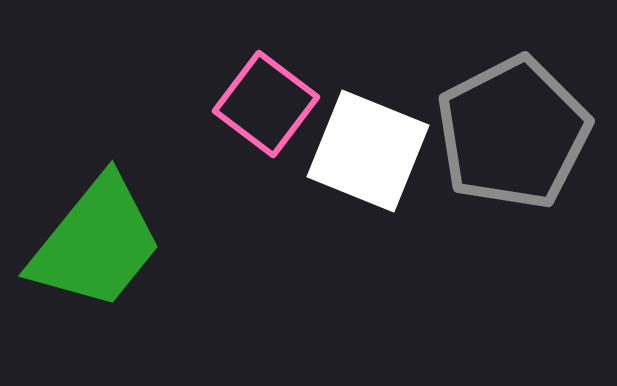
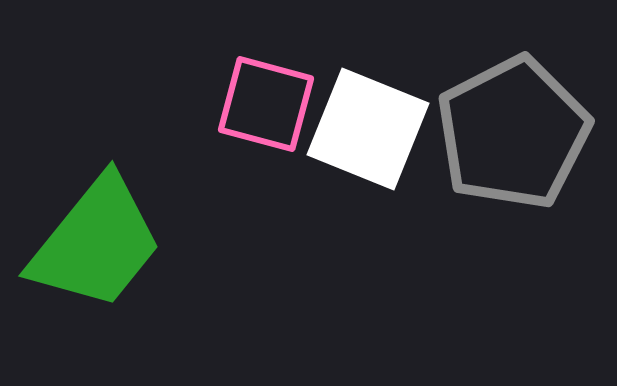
pink square: rotated 22 degrees counterclockwise
white square: moved 22 px up
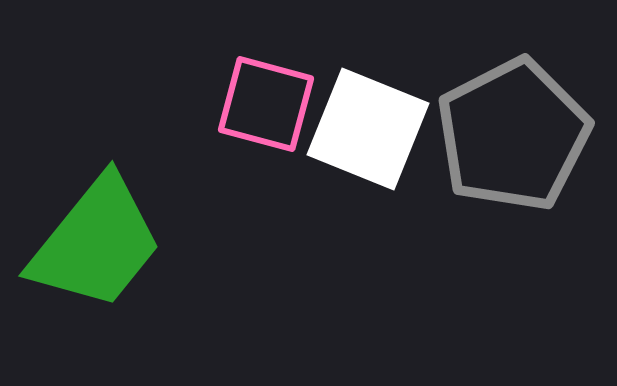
gray pentagon: moved 2 px down
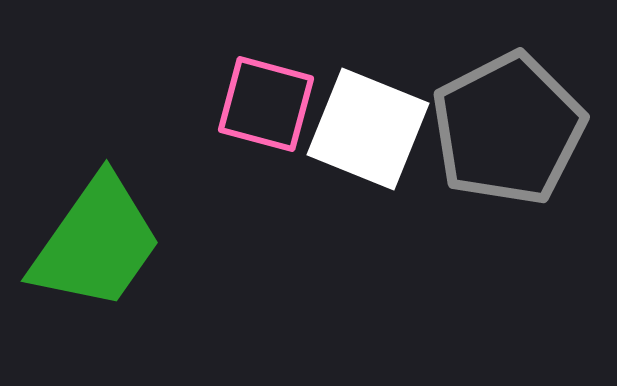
gray pentagon: moved 5 px left, 6 px up
green trapezoid: rotated 4 degrees counterclockwise
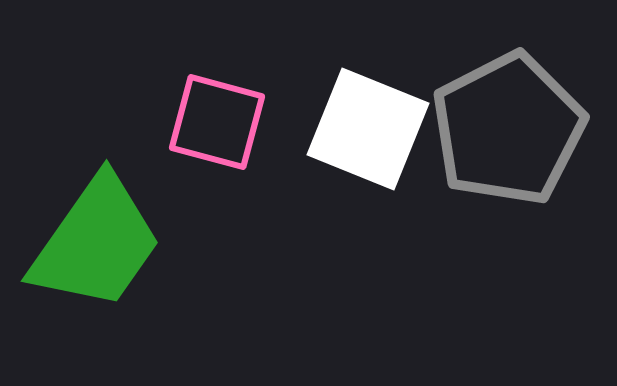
pink square: moved 49 px left, 18 px down
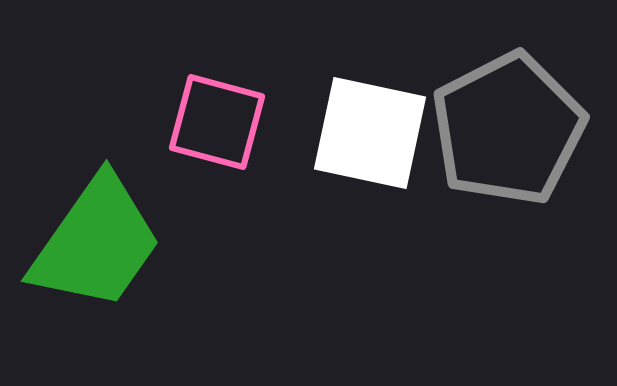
white square: moved 2 px right, 4 px down; rotated 10 degrees counterclockwise
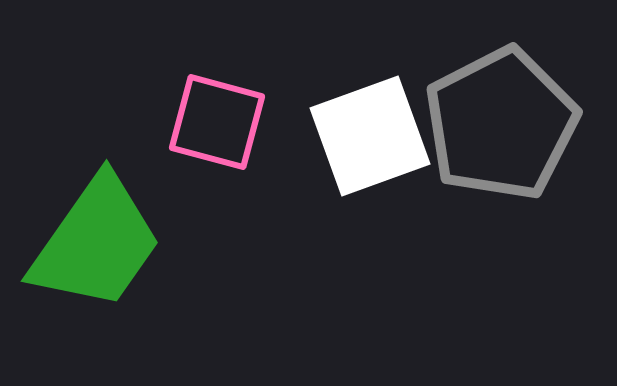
gray pentagon: moved 7 px left, 5 px up
white square: moved 3 px down; rotated 32 degrees counterclockwise
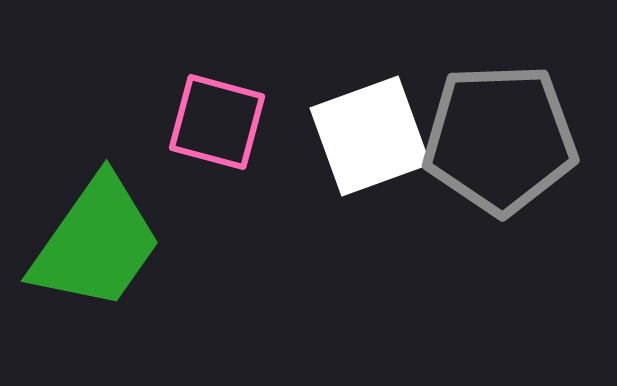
gray pentagon: moved 1 px left, 15 px down; rotated 25 degrees clockwise
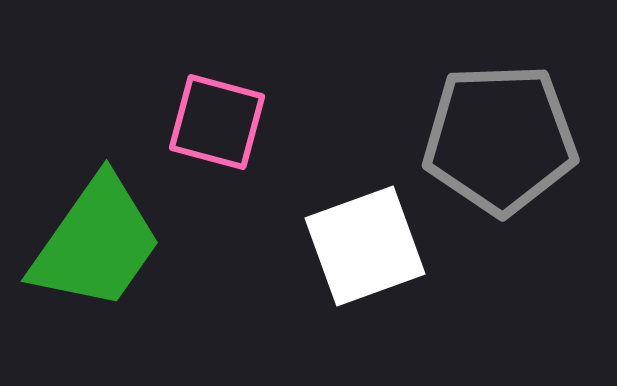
white square: moved 5 px left, 110 px down
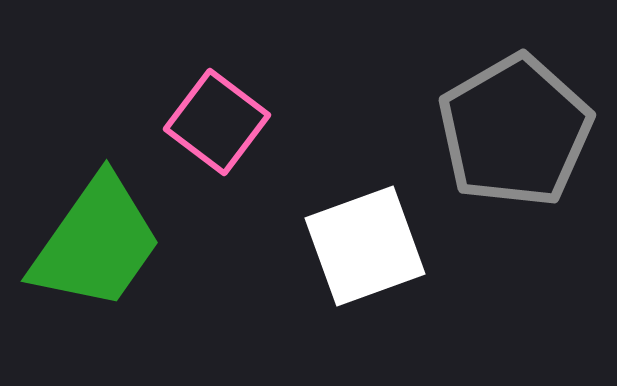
pink square: rotated 22 degrees clockwise
gray pentagon: moved 15 px right, 8 px up; rotated 28 degrees counterclockwise
